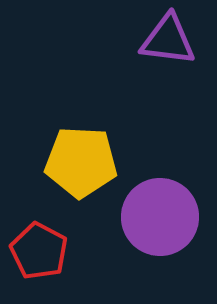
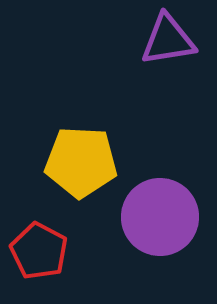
purple triangle: rotated 16 degrees counterclockwise
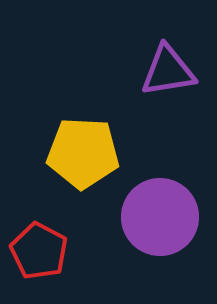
purple triangle: moved 31 px down
yellow pentagon: moved 2 px right, 9 px up
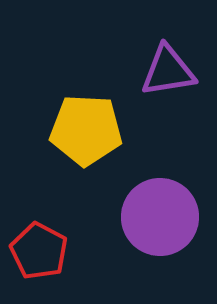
yellow pentagon: moved 3 px right, 23 px up
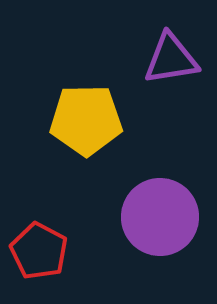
purple triangle: moved 3 px right, 12 px up
yellow pentagon: moved 10 px up; rotated 4 degrees counterclockwise
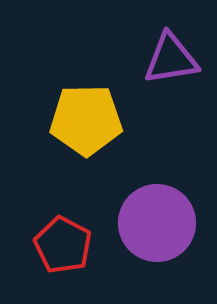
purple circle: moved 3 px left, 6 px down
red pentagon: moved 24 px right, 6 px up
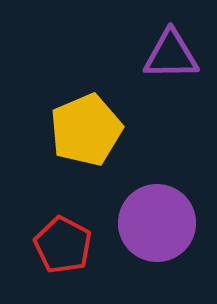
purple triangle: moved 4 px up; rotated 8 degrees clockwise
yellow pentagon: moved 10 px down; rotated 22 degrees counterclockwise
